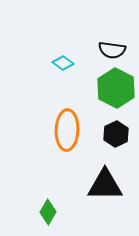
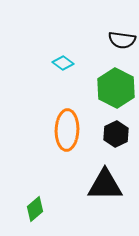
black semicircle: moved 10 px right, 10 px up
green diamond: moved 13 px left, 3 px up; rotated 20 degrees clockwise
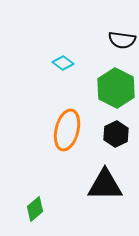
orange ellipse: rotated 12 degrees clockwise
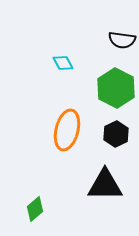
cyan diamond: rotated 25 degrees clockwise
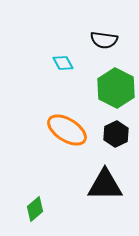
black semicircle: moved 18 px left
orange ellipse: rotated 72 degrees counterclockwise
